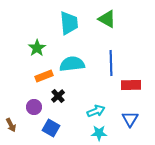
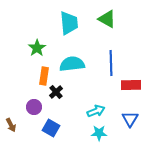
orange rectangle: rotated 60 degrees counterclockwise
black cross: moved 2 px left, 4 px up
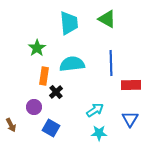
cyan arrow: moved 1 px left, 1 px up; rotated 12 degrees counterclockwise
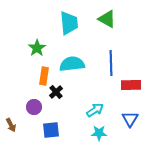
blue square: moved 2 px down; rotated 36 degrees counterclockwise
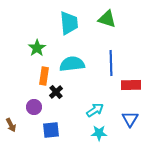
green triangle: rotated 12 degrees counterclockwise
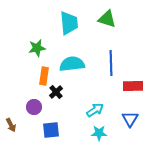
green star: rotated 24 degrees clockwise
red rectangle: moved 2 px right, 1 px down
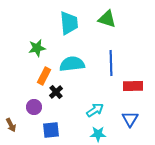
orange rectangle: rotated 18 degrees clockwise
cyan star: moved 1 px left, 1 px down
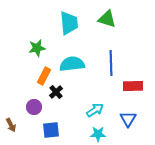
blue triangle: moved 2 px left
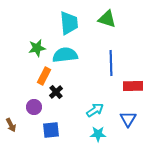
cyan semicircle: moved 7 px left, 9 px up
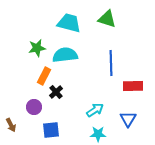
cyan trapezoid: rotated 70 degrees counterclockwise
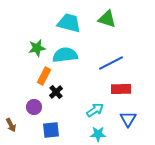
blue line: rotated 65 degrees clockwise
red rectangle: moved 12 px left, 3 px down
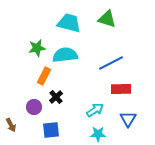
black cross: moved 5 px down
